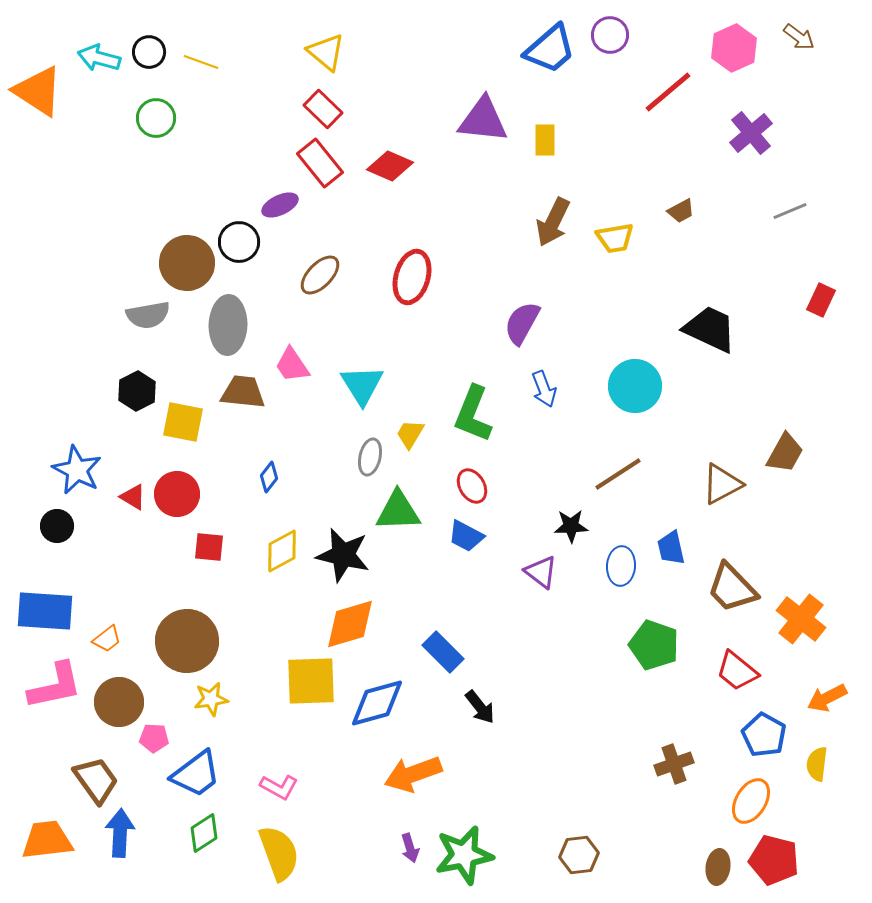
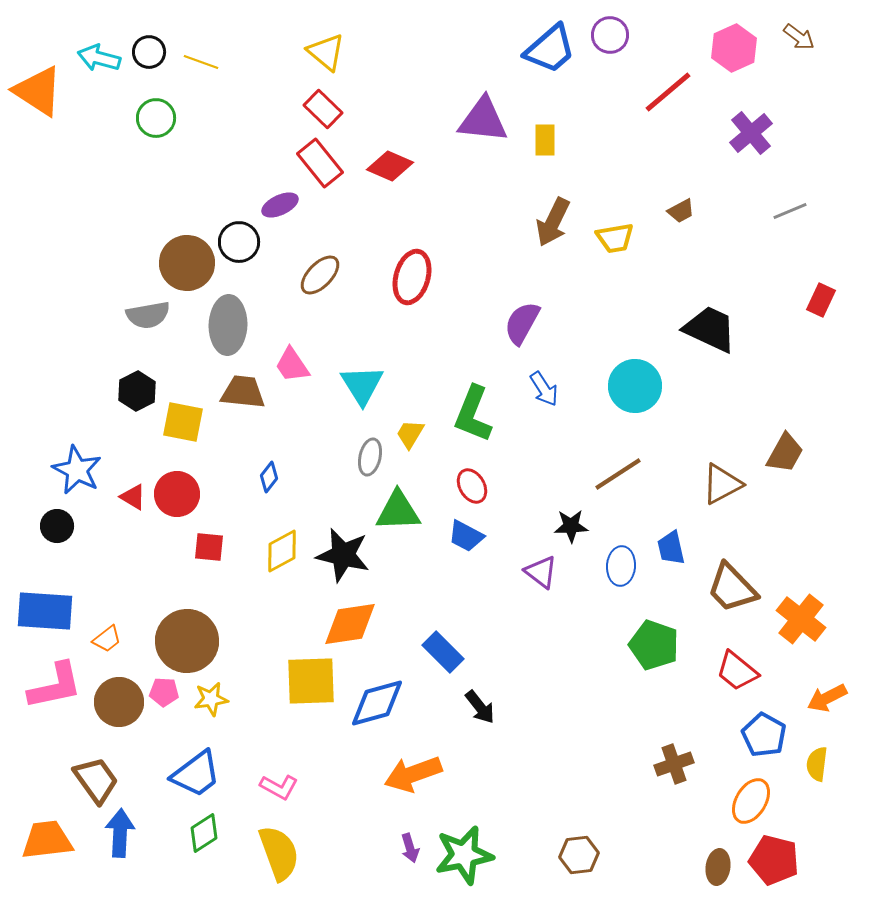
blue arrow at (544, 389): rotated 12 degrees counterclockwise
orange diamond at (350, 624): rotated 8 degrees clockwise
pink pentagon at (154, 738): moved 10 px right, 46 px up
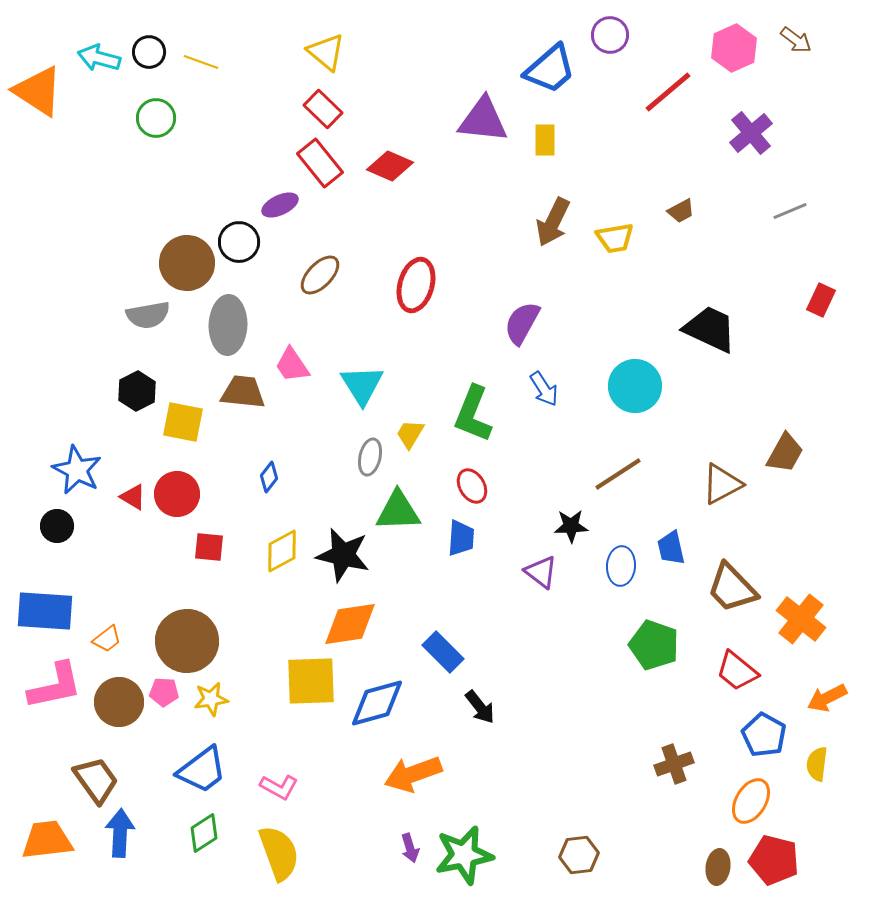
brown arrow at (799, 37): moved 3 px left, 3 px down
blue trapezoid at (550, 49): moved 20 px down
red ellipse at (412, 277): moved 4 px right, 8 px down
blue trapezoid at (466, 536): moved 5 px left, 2 px down; rotated 114 degrees counterclockwise
blue trapezoid at (196, 774): moved 6 px right, 4 px up
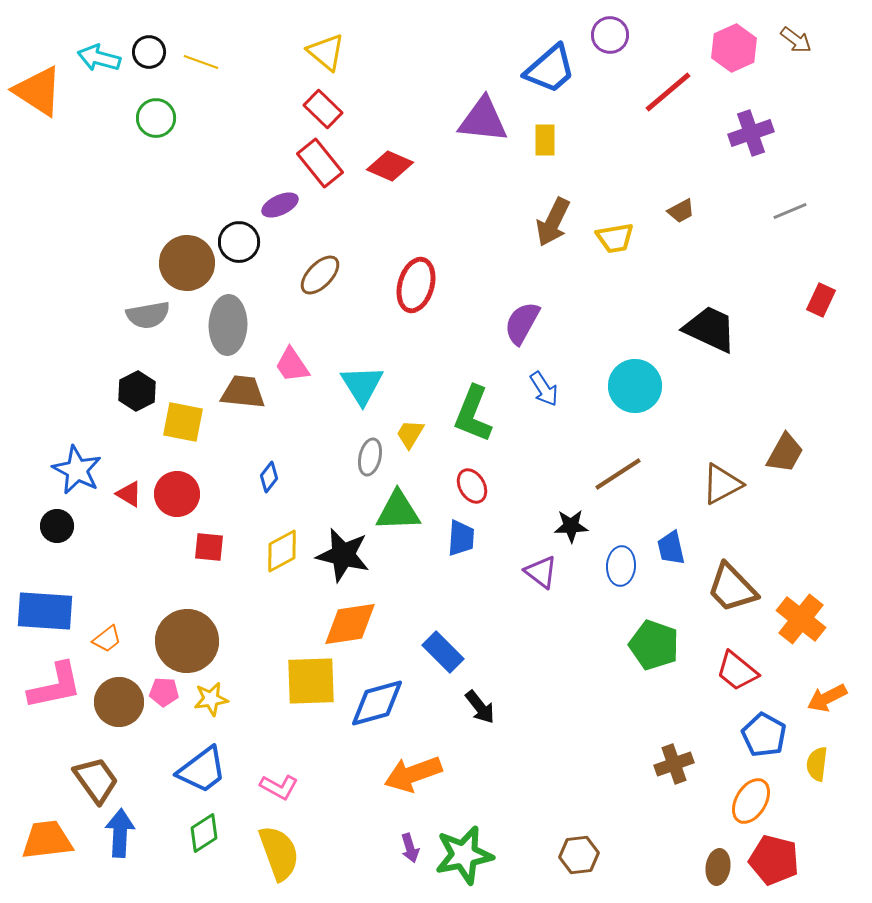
purple cross at (751, 133): rotated 21 degrees clockwise
red triangle at (133, 497): moved 4 px left, 3 px up
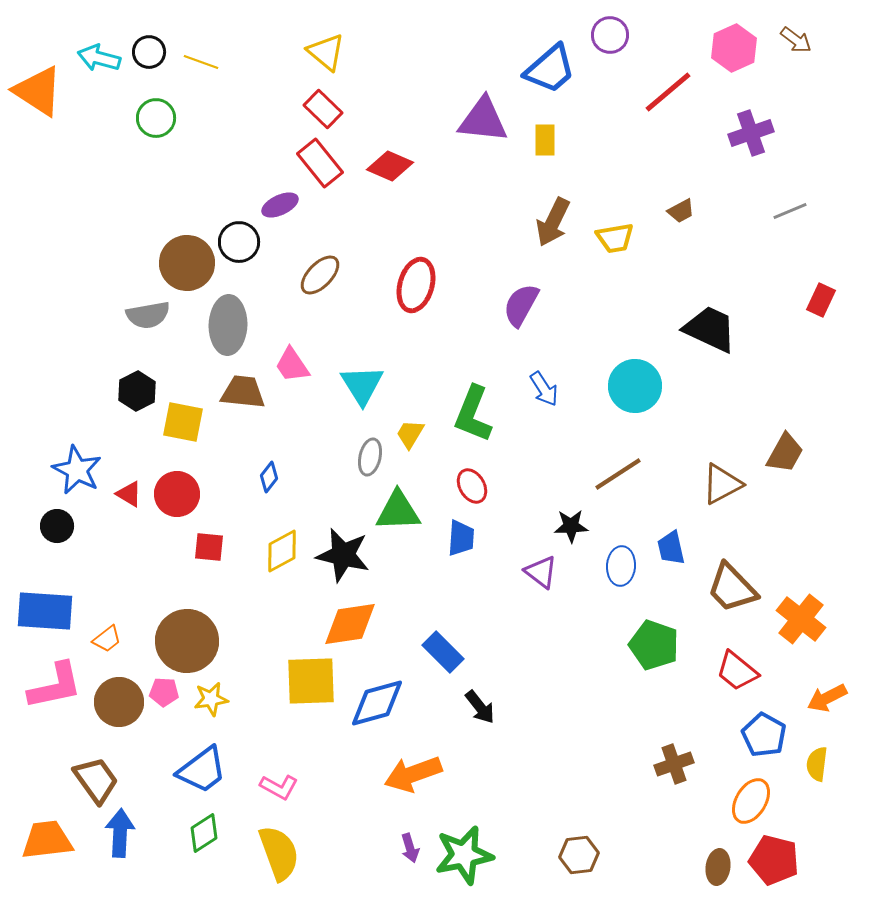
purple semicircle at (522, 323): moved 1 px left, 18 px up
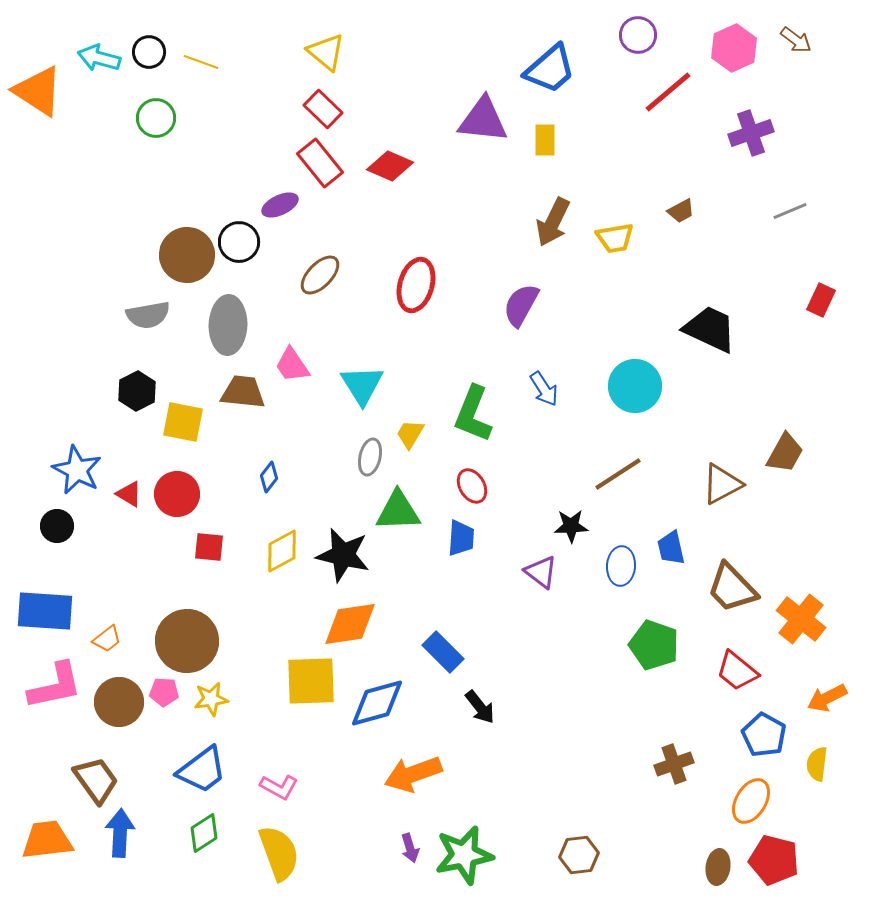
purple circle at (610, 35): moved 28 px right
brown circle at (187, 263): moved 8 px up
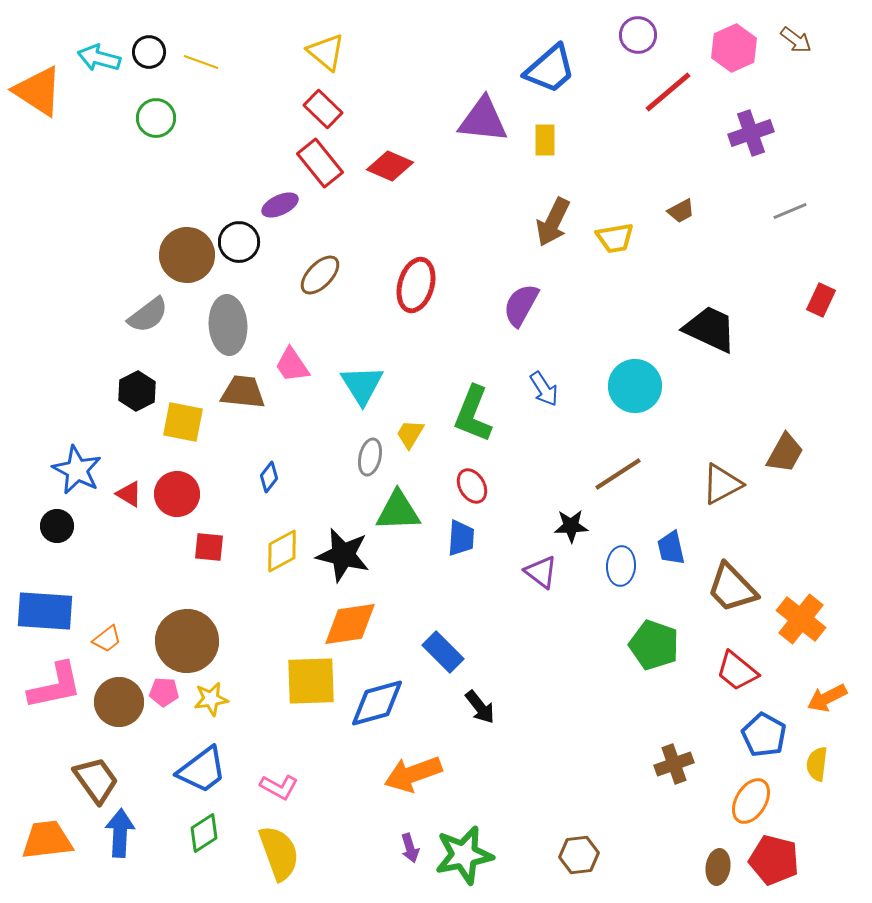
gray semicircle at (148, 315): rotated 27 degrees counterclockwise
gray ellipse at (228, 325): rotated 6 degrees counterclockwise
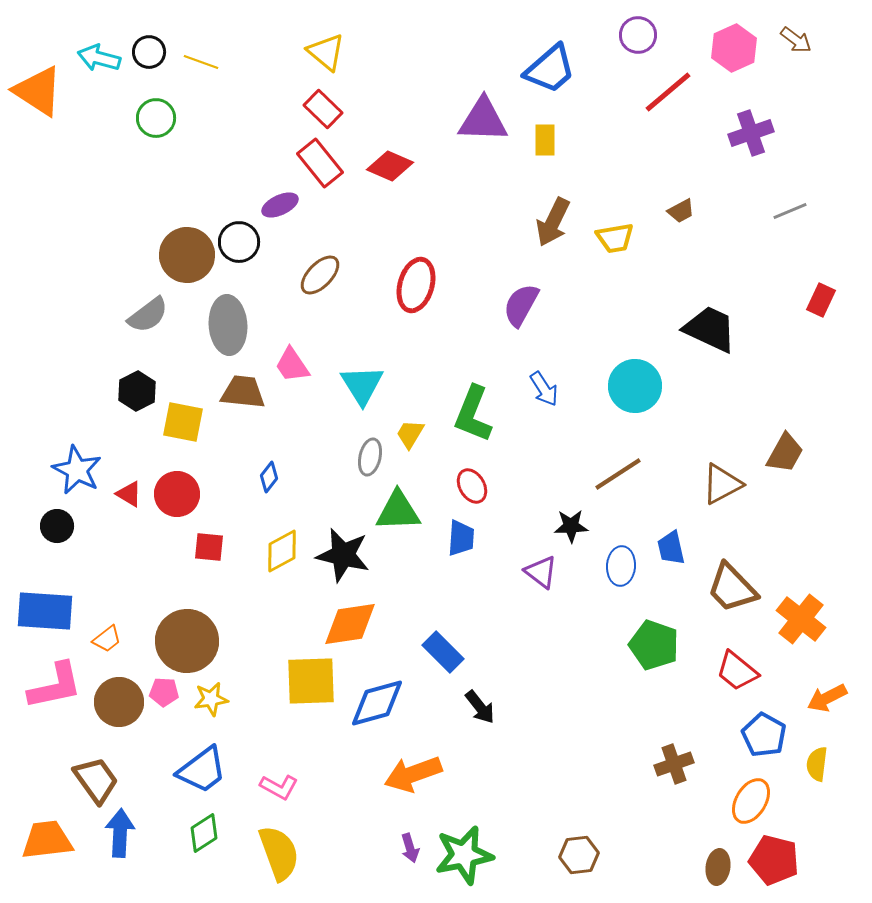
purple triangle at (483, 120): rotated 4 degrees counterclockwise
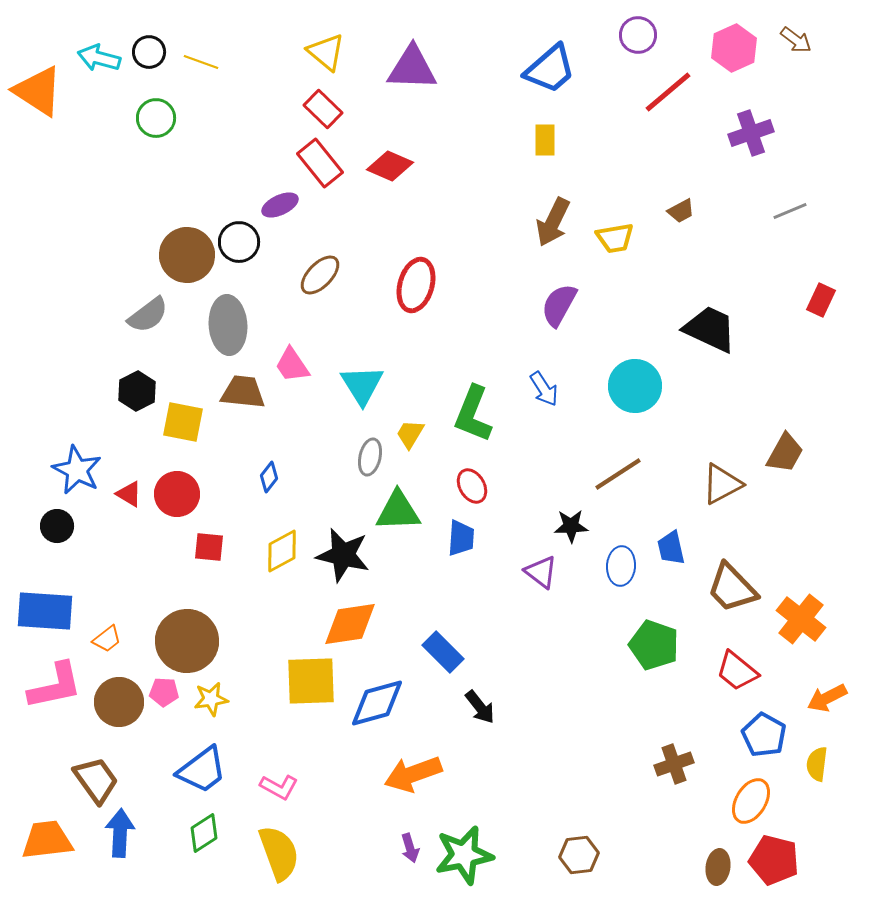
purple triangle at (483, 120): moved 71 px left, 52 px up
purple semicircle at (521, 305): moved 38 px right
